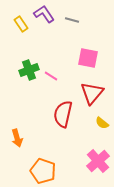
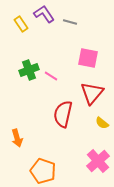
gray line: moved 2 px left, 2 px down
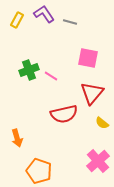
yellow rectangle: moved 4 px left, 4 px up; rotated 63 degrees clockwise
red semicircle: moved 1 px right; rotated 116 degrees counterclockwise
orange pentagon: moved 4 px left
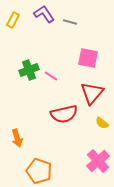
yellow rectangle: moved 4 px left
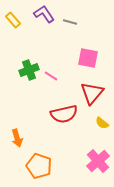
yellow rectangle: rotated 70 degrees counterclockwise
orange pentagon: moved 5 px up
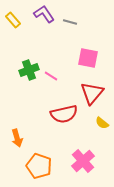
pink cross: moved 15 px left
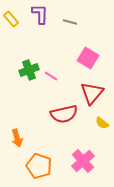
purple L-shape: moved 4 px left; rotated 35 degrees clockwise
yellow rectangle: moved 2 px left, 1 px up
pink square: rotated 20 degrees clockwise
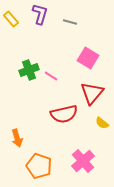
purple L-shape: rotated 15 degrees clockwise
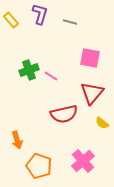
yellow rectangle: moved 1 px down
pink square: moved 2 px right; rotated 20 degrees counterclockwise
orange arrow: moved 2 px down
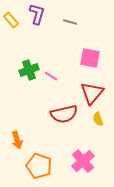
purple L-shape: moved 3 px left
yellow semicircle: moved 4 px left, 4 px up; rotated 32 degrees clockwise
